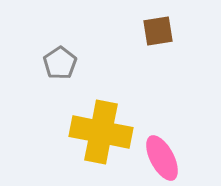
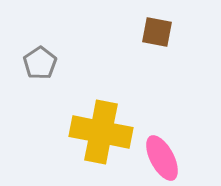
brown square: moved 1 px left, 1 px down; rotated 20 degrees clockwise
gray pentagon: moved 20 px left
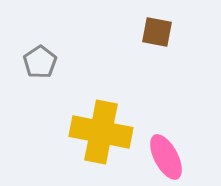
gray pentagon: moved 1 px up
pink ellipse: moved 4 px right, 1 px up
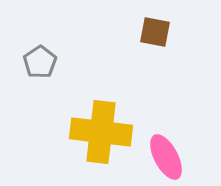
brown square: moved 2 px left
yellow cross: rotated 4 degrees counterclockwise
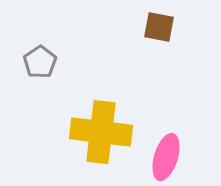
brown square: moved 4 px right, 5 px up
pink ellipse: rotated 45 degrees clockwise
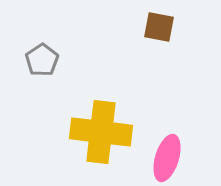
gray pentagon: moved 2 px right, 2 px up
pink ellipse: moved 1 px right, 1 px down
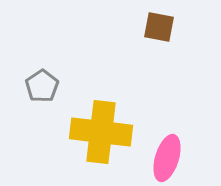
gray pentagon: moved 26 px down
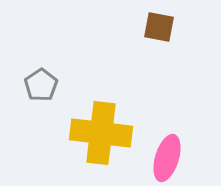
gray pentagon: moved 1 px left, 1 px up
yellow cross: moved 1 px down
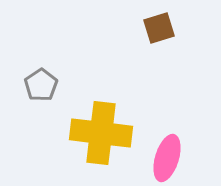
brown square: moved 1 px down; rotated 28 degrees counterclockwise
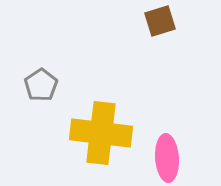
brown square: moved 1 px right, 7 px up
pink ellipse: rotated 21 degrees counterclockwise
